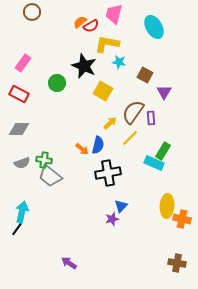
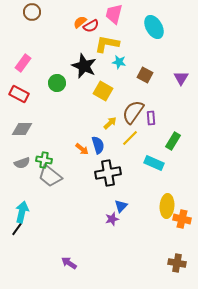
purple triangle: moved 17 px right, 14 px up
gray diamond: moved 3 px right
blue semicircle: rotated 30 degrees counterclockwise
green rectangle: moved 10 px right, 10 px up
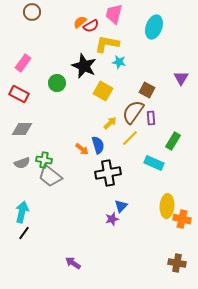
cyan ellipse: rotated 50 degrees clockwise
brown square: moved 2 px right, 15 px down
black line: moved 7 px right, 4 px down
purple arrow: moved 4 px right
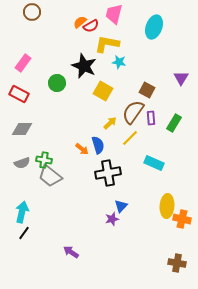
green rectangle: moved 1 px right, 18 px up
purple arrow: moved 2 px left, 11 px up
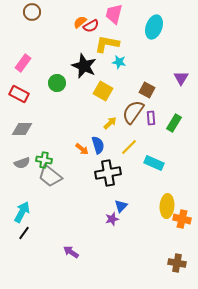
yellow line: moved 1 px left, 9 px down
cyan arrow: rotated 15 degrees clockwise
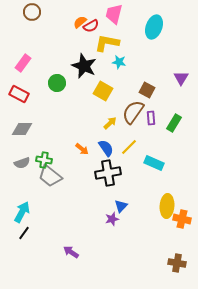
yellow L-shape: moved 1 px up
blue semicircle: moved 8 px right, 3 px down; rotated 18 degrees counterclockwise
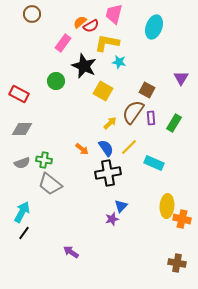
brown circle: moved 2 px down
pink rectangle: moved 40 px right, 20 px up
green circle: moved 1 px left, 2 px up
gray trapezoid: moved 8 px down
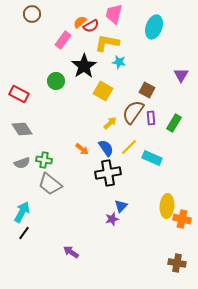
pink rectangle: moved 3 px up
black star: rotated 15 degrees clockwise
purple triangle: moved 3 px up
gray diamond: rotated 55 degrees clockwise
cyan rectangle: moved 2 px left, 5 px up
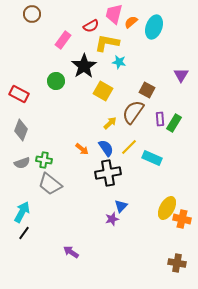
orange semicircle: moved 51 px right
purple rectangle: moved 9 px right, 1 px down
gray diamond: moved 1 px left, 1 px down; rotated 55 degrees clockwise
yellow ellipse: moved 2 px down; rotated 25 degrees clockwise
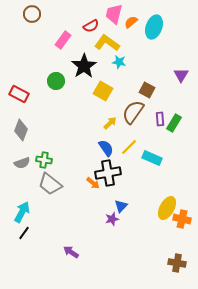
yellow L-shape: rotated 25 degrees clockwise
orange arrow: moved 11 px right, 34 px down
